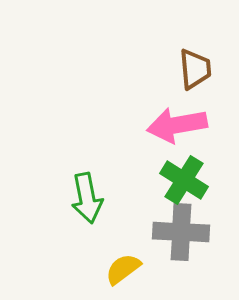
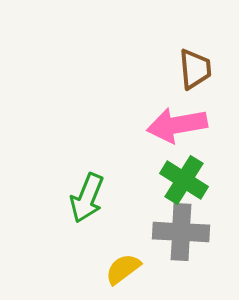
green arrow: rotated 33 degrees clockwise
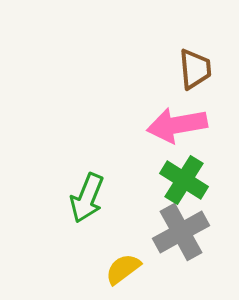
gray cross: rotated 32 degrees counterclockwise
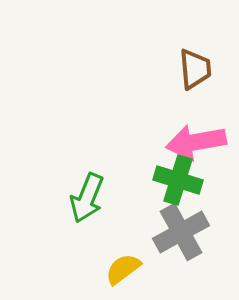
pink arrow: moved 19 px right, 17 px down
green cross: moved 6 px left; rotated 15 degrees counterclockwise
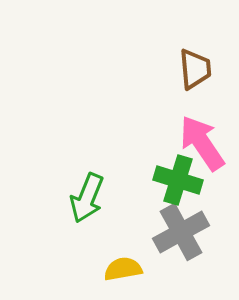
pink arrow: moved 6 px right, 1 px down; rotated 66 degrees clockwise
yellow semicircle: rotated 27 degrees clockwise
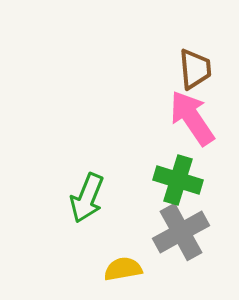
pink arrow: moved 10 px left, 25 px up
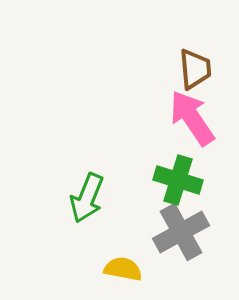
yellow semicircle: rotated 21 degrees clockwise
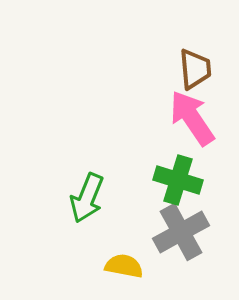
yellow semicircle: moved 1 px right, 3 px up
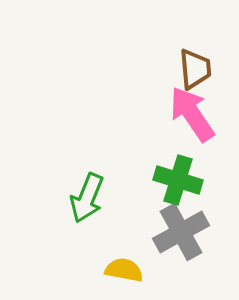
pink arrow: moved 4 px up
yellow semicircle: moved 4 px down
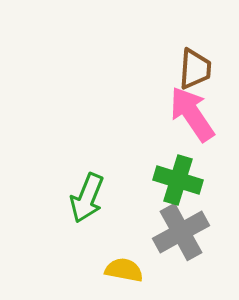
brown trapezoid: rotated 9 degrees clockwise
